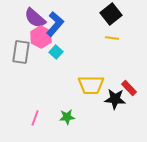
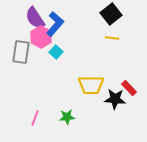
purple semicircle: rotated 15 degrees clockwise
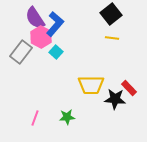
gray rectangle: rotated 30 degrees clockwise
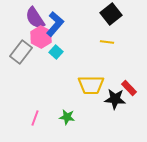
yellow line: moved 5 px left, 4 px down
green star: rotated 14 degrees clockwise
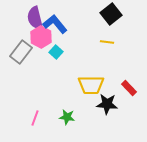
purple semicircle: rotated 20 degrees clockwise
blue L-shape: rotated 80 degrees counterclockwise
black star: moved 8 px left, 5 px down
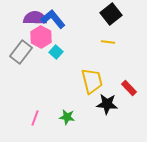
purple semicircle: rotated 105 degrees clockwise
blue L-shape: moved 2 px left, 5 px up
yellow line: moved 1 px right
yellow trapezoid: moved 1 px right, 4 px up; rotated 104 degrees counterclockwise
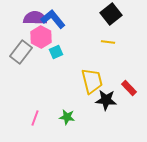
cyan square: rotated 24 degrees clockwise
black star: moved 1 px left, 4 px up
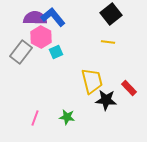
blue L-shape: moved 2 px up
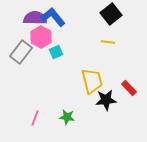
black star: rotated 10 degrees counterclockwise
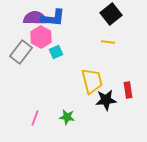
blue L-shape: moved 1 px down; rotated 135 degrees clockwise
red rectangle: moved 1 px left, 2 px down; rotated 35 degrees clockwise
